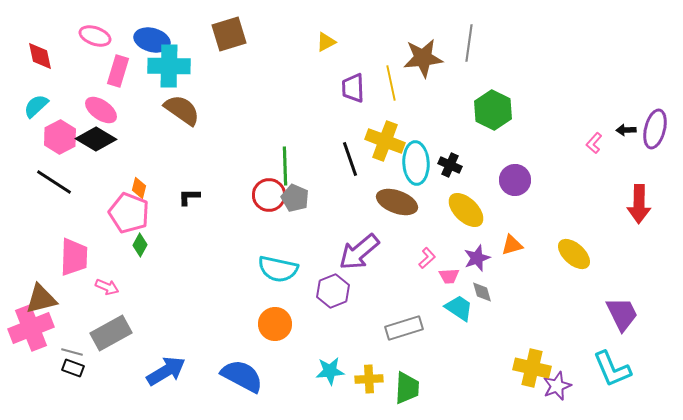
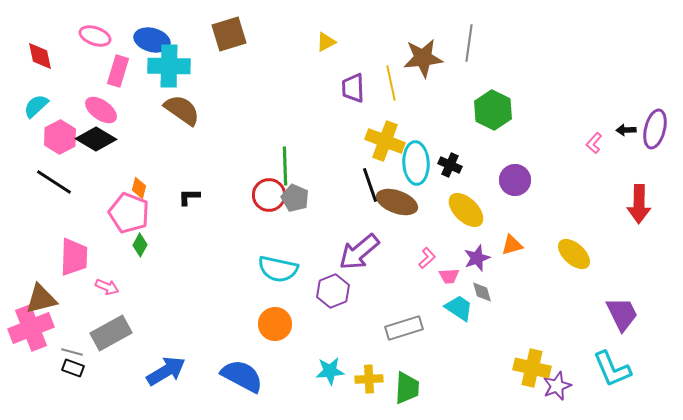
black line at (350, 159): moved 20 px right, 26 px down
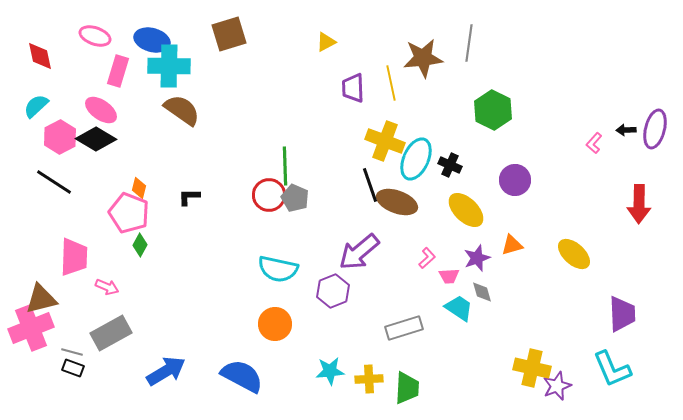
cyan ellipse at (416, 163): moved 4 px up; rotated 27 degrees clockwise
purple trapezoid at (622, 314): rotated 24 degrees clockwise
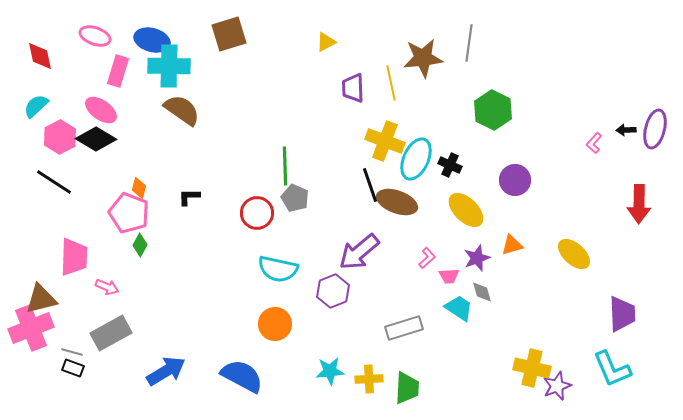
red circle at (269, 195): moved 12 px left, 18 px down
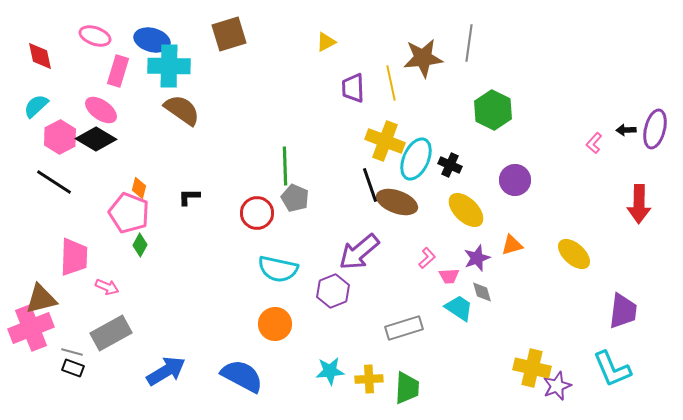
purple trapezoid at (622, 314): moved 1 px right, 3 px up; rotated 9 degrees clockwise
